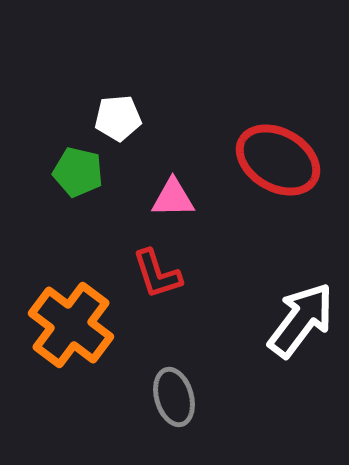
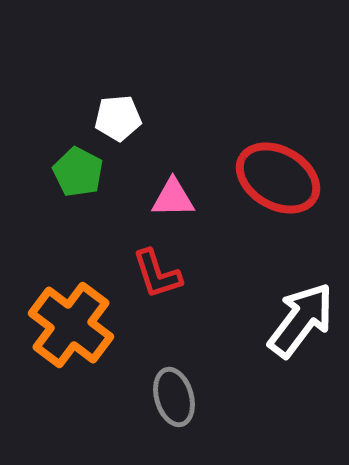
red ellipse: moved 18 px down
green pentagon: rotated 15 degrees clockwise
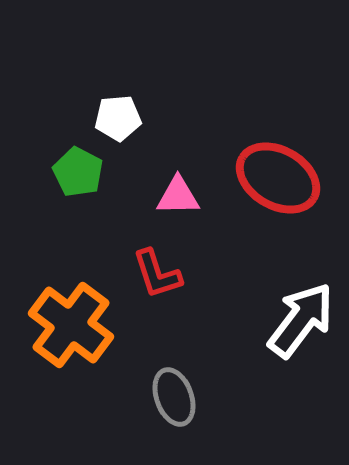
pink triangle: moved 5 px right, 2 px up
gray ellipse: rotated 4 degrees counterclockwise
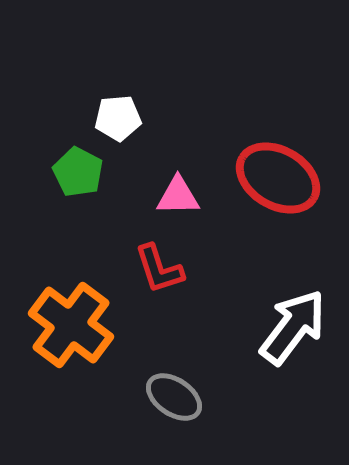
red L-shape: moved 2 px right, 5 px up
white arrow: moved 8 px left, 7 px down
gray ellipse: rotated 36 degrees counterclockwise
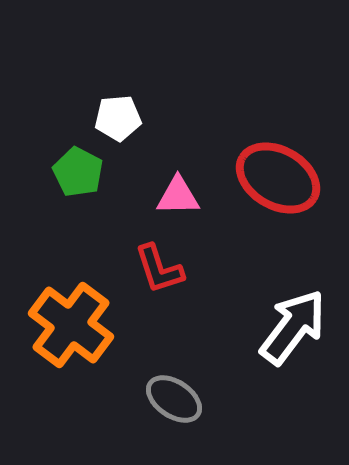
gray ellipse: moved 2 px down
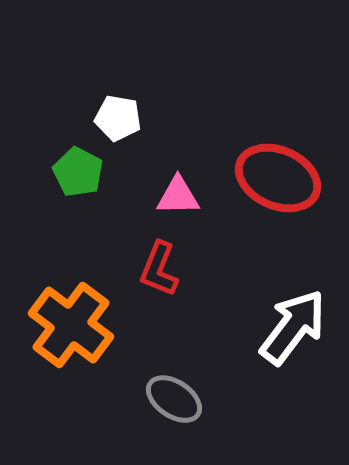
white pentagon: rotated 15 degrees clockwise
red ellipse: rotated 6 degrees counterclockwise
red L-shape: rotated 40 degrees clockwise
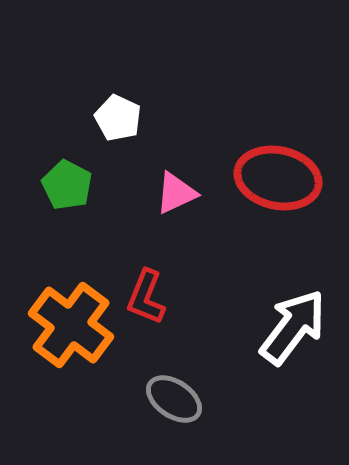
white pentagon: rotated 15 degrees clockwise
green pentagon: moved 11 px left, 13 px down
red ellipse: rotated 12 degrees counterclockwise
pink triangle: moved 2 px left, 3 px up; rotated 24 degrees counterclockwise
red L-shape: moved 13 px left, 28 px down
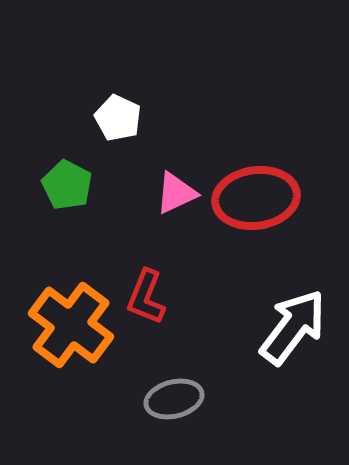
red ellipse: moved 22 px left, 20 px down; rotated 20 degrees counterclockwise
gray ellipse: rotated 48 degrees counterclockwise
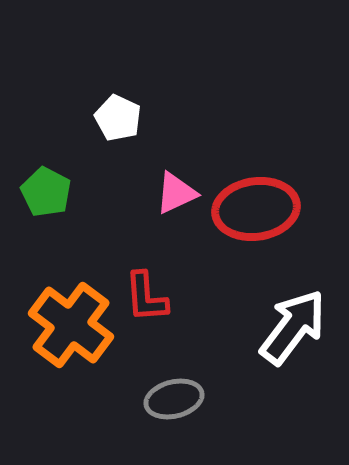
green pentagon: moved 21 px left, 7 px down
red ellipse: moved 11 px down
red L-shape: rotated 26 degrees counterclockwise
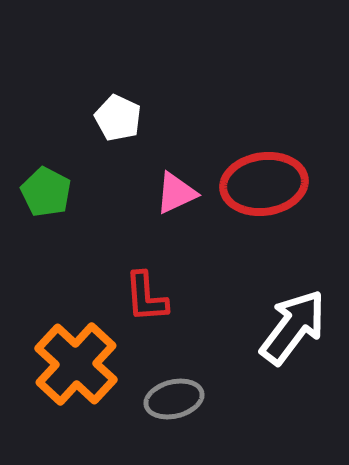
red ellipse: moved 8 px right, 25 px up
orange cross: moved 5 px right, 39 px down; rotated 6 degrees clockwise
